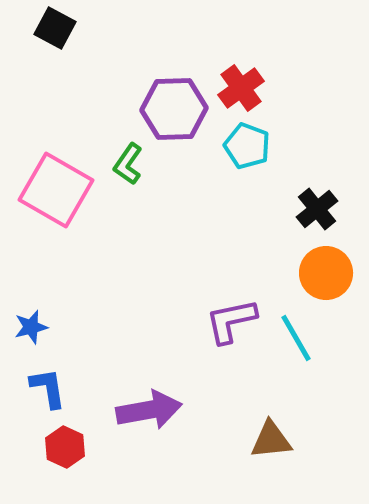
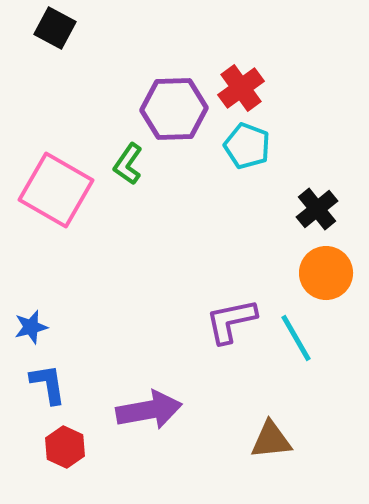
blue L-shape: moved 4 px up
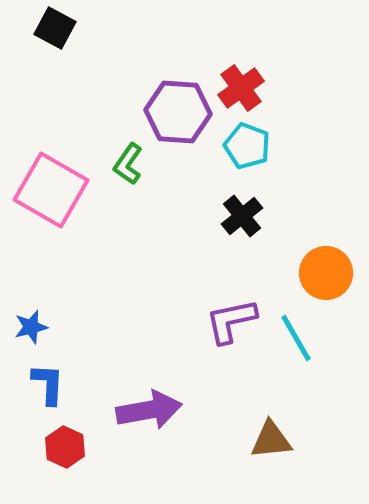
purple hexagon: moved 4 px right, 3 px down; rotated 6 degrees clockwise
pink square: moved 5 px left
black cross: moved 75 px left, 7 px down
blue L-shape: rotated 12 degrees clockwise
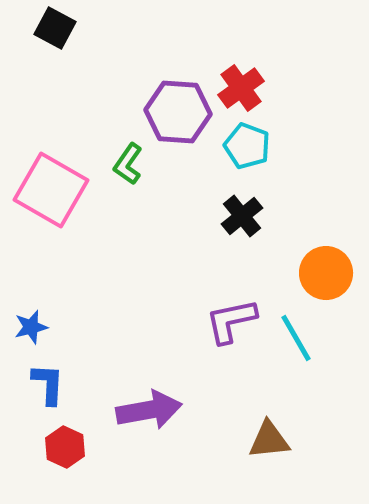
brown triangle: moved 2 px left
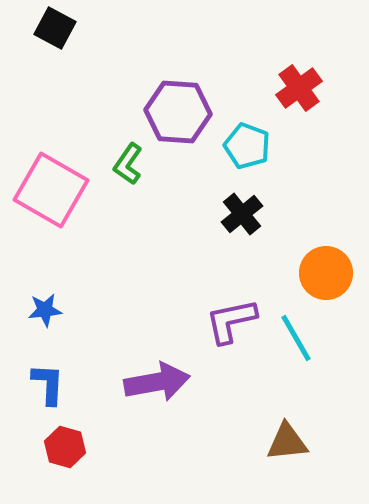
red cross: moved 58 px right
black cross: moved 2 px up
blue star: moved 14 px right, 17 px up; rotated 8 degrees clockwise
purple arrow: moved 8 px right, 28 px up
brown triangle: moved 18 px right, 2 px down
red hexagon: rotated 9 degrees counterclockwise
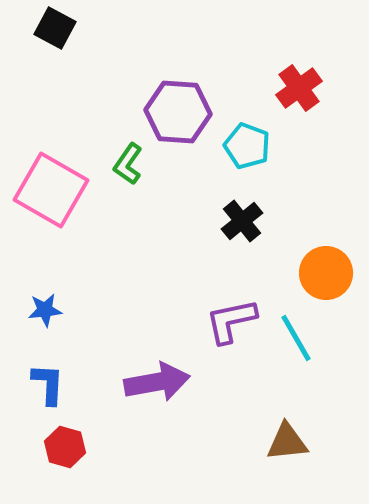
black cross: moved 7 px down
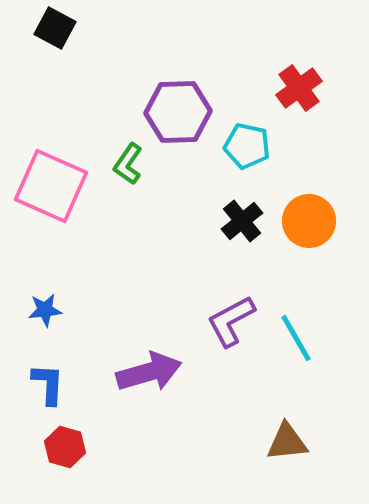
purple hexagon: rotated 6 degrees counterclockwise
cyan pentagon: rotated 9 degrees counterclockwise
pink square: moved 4 px up; rotated 6 degrees counterclockwise
orange circle: moved 17 px left, 52 px up
purple L-shape: rotated 16 degrees counterclockwise
purple arrow: moved 8 px left, 10 px up; rotated 6 degrees counterclockwise
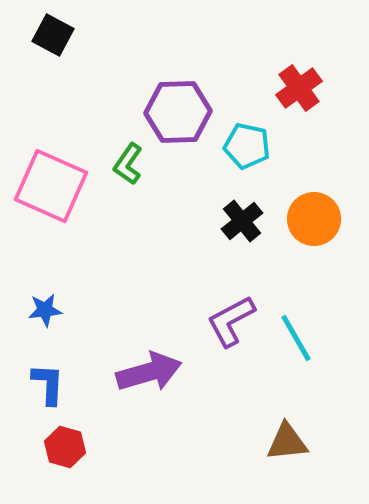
black square: moved 2 px left, 7 px down
orange circle: moved 5 px right, 2 px up
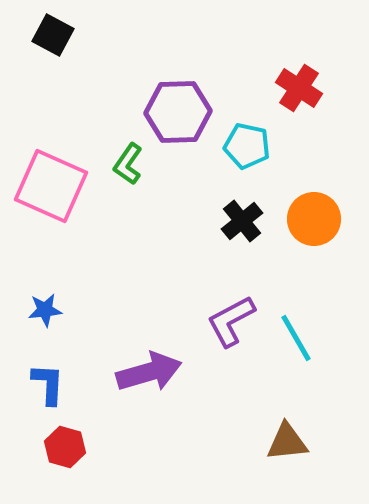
red cross: rotated 21 degrees counterclockwise
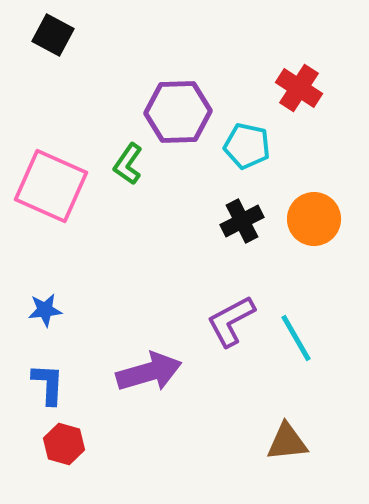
black cross: rotated 12 degrees clockwise
red hexagon: moved 1 px left, 3 px up
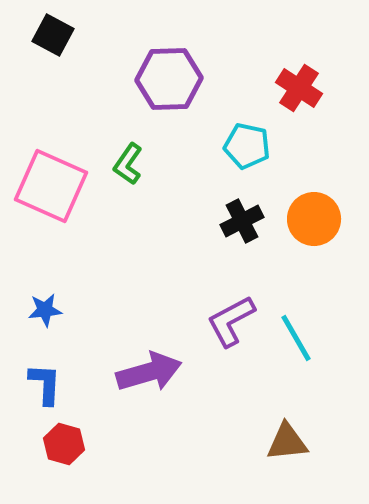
purple hexagon: moved 9 px left, 33 px up
blue L-shape: moved 3 px left
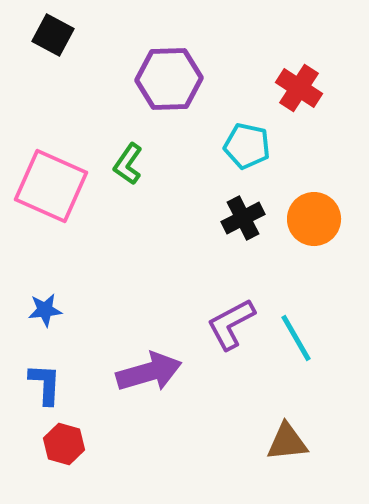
black cross: moved 1 px right, 3 px up
purple L-shape: moved 3 px down
